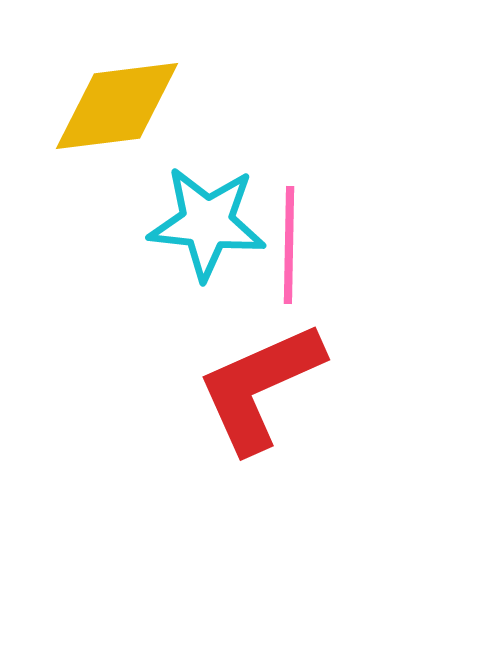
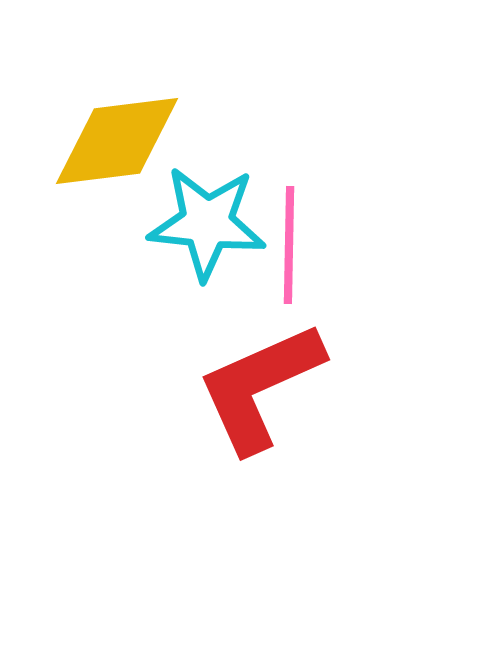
yellow diamond: moved 35 px down
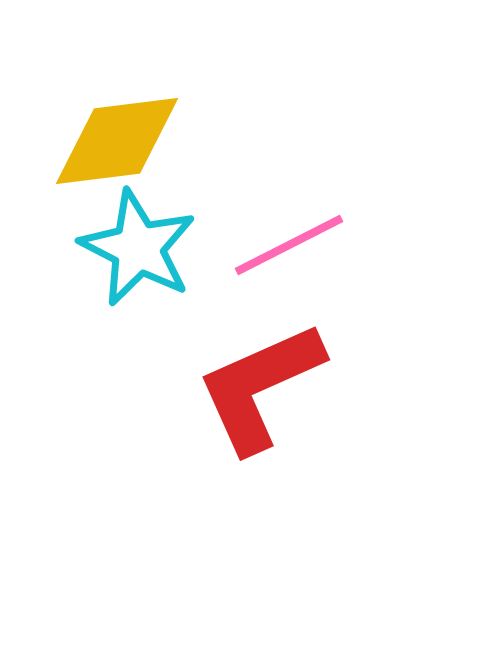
cyan star: moved 69 px left, 25 px down; rotated 21 degrees clockwise
pink line: rotated 62 degrees clockwise
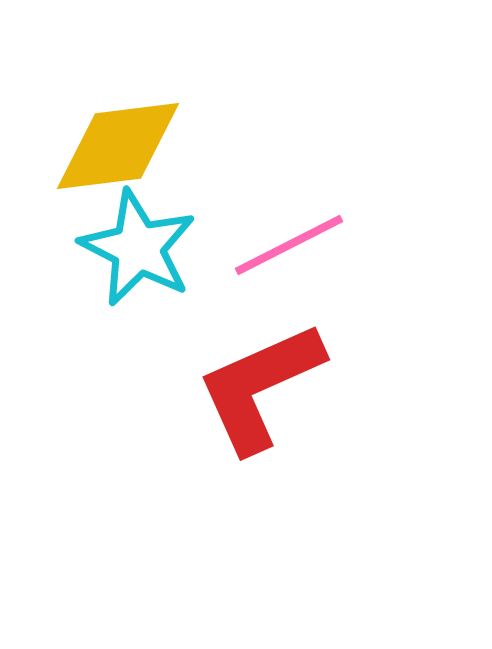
yellow diamond: moved 1 px right, 5 px down
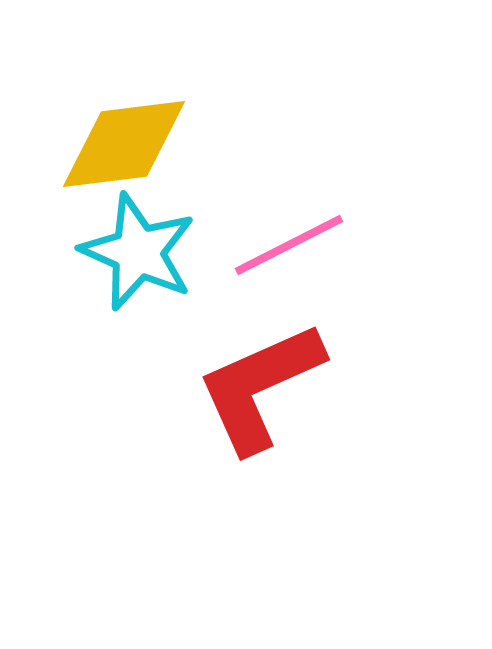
yellow diamond: moved 6 px right, 2 px up
cyan star: moved 4 px down; rotated 3 degrees counterclockwise
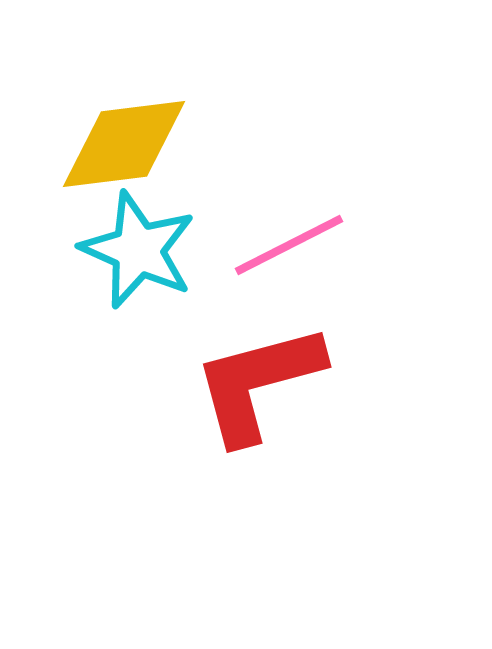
cyan star: moved 2 px up
red L-shape: moved 2 px left, 4 px up; rotated 9 degrees clockwise
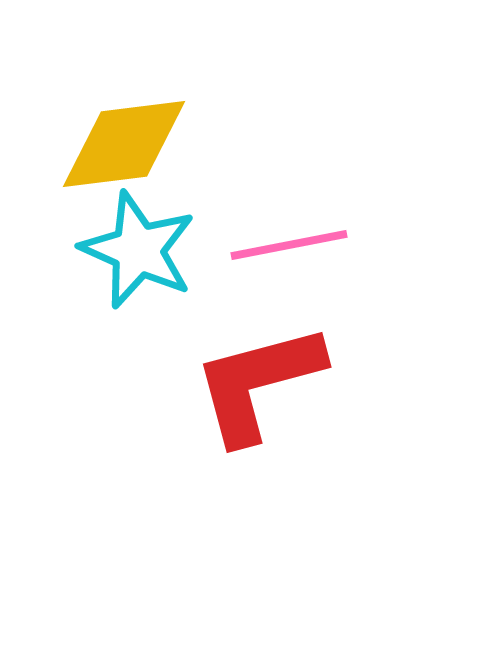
pink line: rotated 16 degrees clockwise
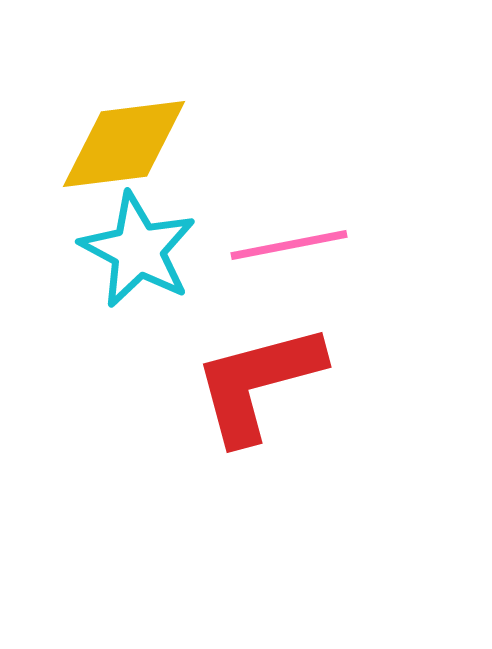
cyan star: rotated 4 degrees clockwise
